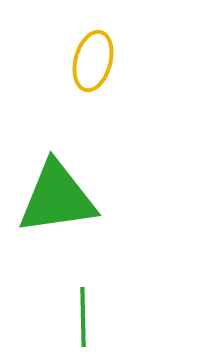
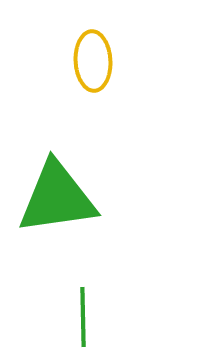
yellow ellipse: rotated 18 degrees counterclockwise
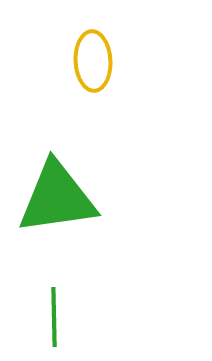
green line: moved 29 px left
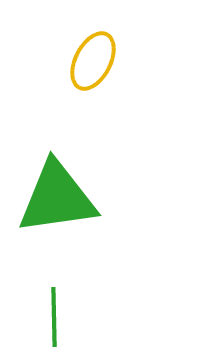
yellow ellipse: rotated 30 degrees clockwise
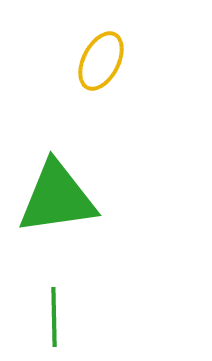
yellow ellipse: moved 8 px right
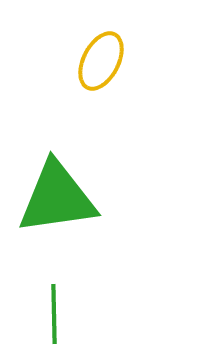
green line: moved 3 px up
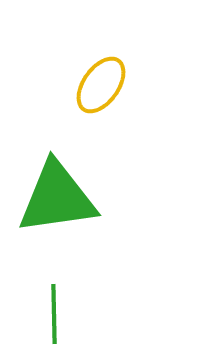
yellow ellipse: moved 24 px down; rotated 8 degrees clockwise
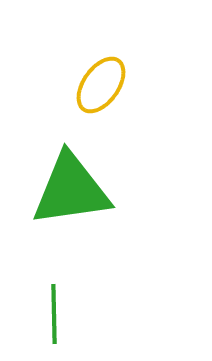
green triangle: moved 14 px right, 8 px up
